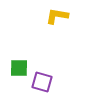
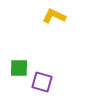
yellow L-shape: moved 3 px left; rotated 15 degrees clockwise
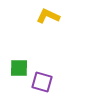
yellow L-shape: moved 6 px left
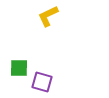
yellow L-shape: rotated 50 degrees counterclockwise
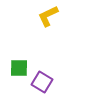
purple square: rotated 15 degrees clockwise
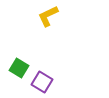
green square: rotated 30 degrees clockwise
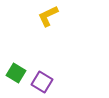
green square: moved 3 px left, 5 px down
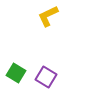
purple square: moved 4 px right, 5 px up
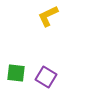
green square: rotated 24 degrees counterclockwise
